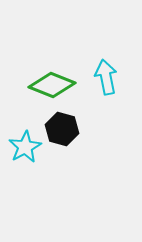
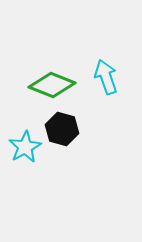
cyan arrow: rotated 8 degrees counterclockwise
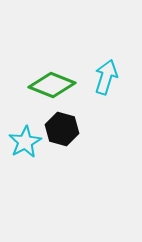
cyan arrow: rotated 36 degrees clockwise
cyan star: moved 5 px up
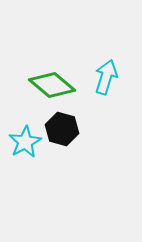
green diamond: rotated 18 degrees clockwise
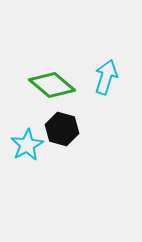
cyan star: moved 2 px right, 3 px down
